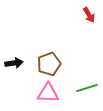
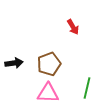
red arrow: moved 16 px left, 12 px down
green line: rotated 60 degrees counterclockwise
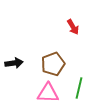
brown pentagon: moved 4 px right
green line: moved 8 px left
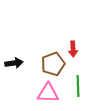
red arrow: moved 22 px down; rotated 28 degrees clockwise
green line: moved 1 px left, 2 px up; rotated 15 degrees counterclockwise
